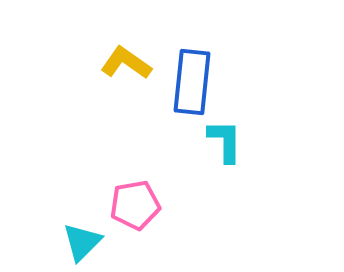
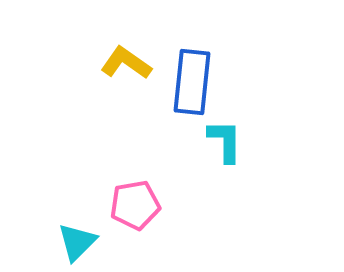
cyan triangle: moved 5 px left
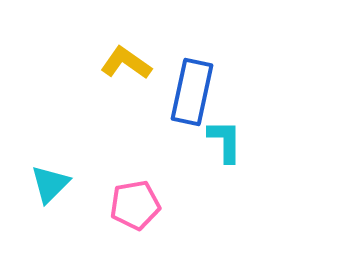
blue rectangle: moved 10 px down; rotated 6 degrees clockwise
cyan triangle: moved 27 px left, 58 px up
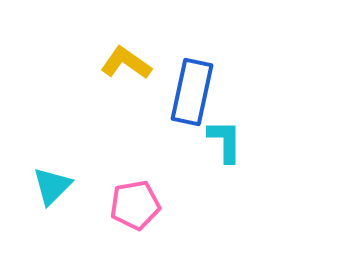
cyan triangle: moved 2 px right, 2 px down
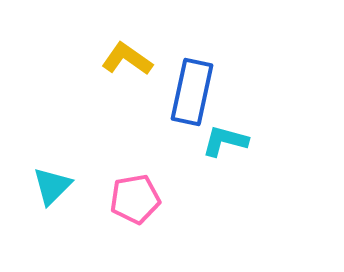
yellow L-shape: moved 1 px right, 4 px up
cyan L-shape: rotated 75 degrees counterclockwise
pink pentagon: moved 6 px up
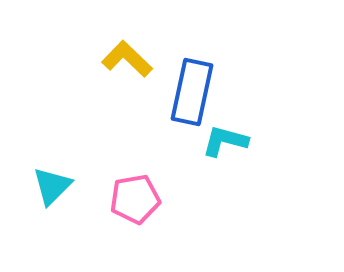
yellow L-shape: rotated 9 degrees clockwise
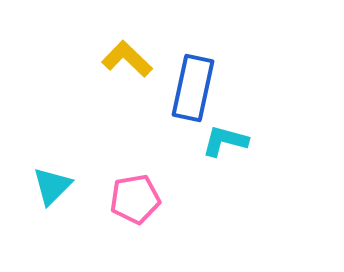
blue rectangle: moved 1 px right, 4 px up
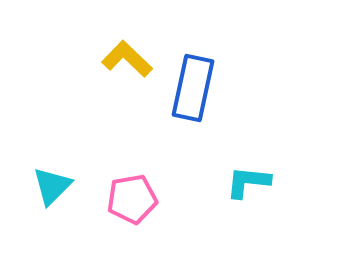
cyan L-shape: moved 23 px right, 41 px down; rotated 9 degrees counterclockwise
pink pentagon: moved 3 px left
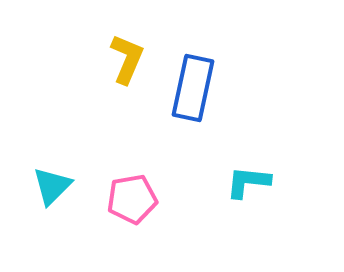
yellow L-shape: rotated 69 degrees clockwise
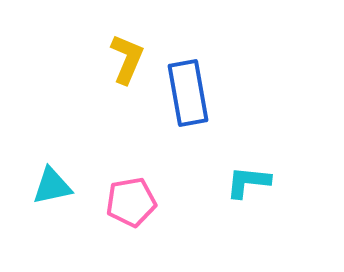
blue rectangle: moved 5 px left, 5 px down; rotated 22 degrees counterclockwise
cyan triangle: rotated 33 degrees clockwise
pink pentagon: moved 1 px left, 3 px down
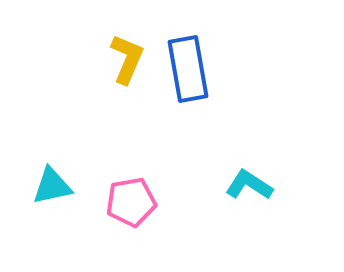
blue rectangle: moved 24 px up
cyan L-shape: moved 1 px right, 3 px down; rotated 27 degrees clockwise
